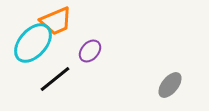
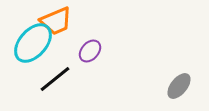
gray ellipse: moved 9 px right, 1 px down
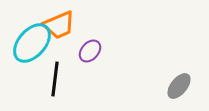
orange trapezoid: moved 3 px right, 4 px down
cyan ellipse: moved 1 px left
black line: rotated 44 degrees counterclockwise
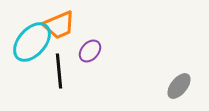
cyan ellipse: moved 1 px up
black line: moved 4 px right, 8 px up; rotated 12 degrees counterclockwise
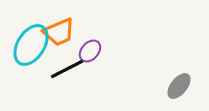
orange trapezoid: moved 7 px down
cyan ellipse: moved 1 px left, 3 px down; rotated 9 degrees counterclockwise
black line: moved 8 px right, 2 px up; rotated 68 degrees clockwise
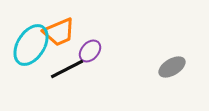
gray ellipse: moved 7 px left, 19 px up; rotated 20 degrees clockwise
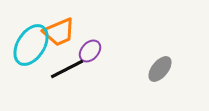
gray ellipse: moved 12 px left, 2 px down; rotated 20 degrees counterclockwise
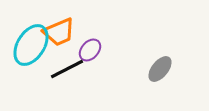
purple ellipse: moved 1 px up
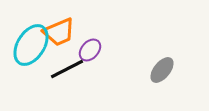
gray ellipse: moved 2 px right, 1 px down
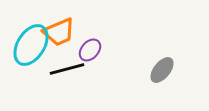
black line: rotated 12 degrees clockwise
